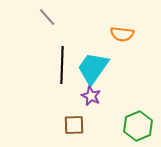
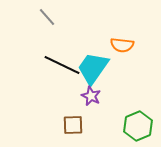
orange semicircle: moved 11 px down
black line: rotated 66 degrees counterclockwise
brown square: moved 1 px left
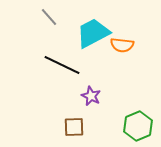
gray line: moved 2 px right
cyan trapezoid: moved 35 px up; rotated 27 degrees clockwise
brown square: moved 1 px right, 2 px down
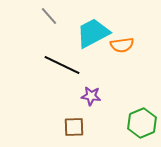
gray line: moved 1 px up
orange semicircle: rotated 15 degrees counterclockwise
purple star: rotated 18 degrees counterclockwise
green hexagon: moved 4 px right, 3 px up
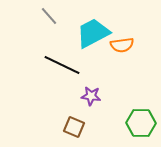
green hexagon: moved 1 px left; rotated 24 degrees clockwise
brown square: rotated 25 degrees clockwise
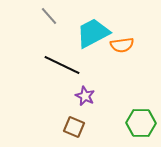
purple star: moved 6 px left; rotated 18 degrees clockwise
